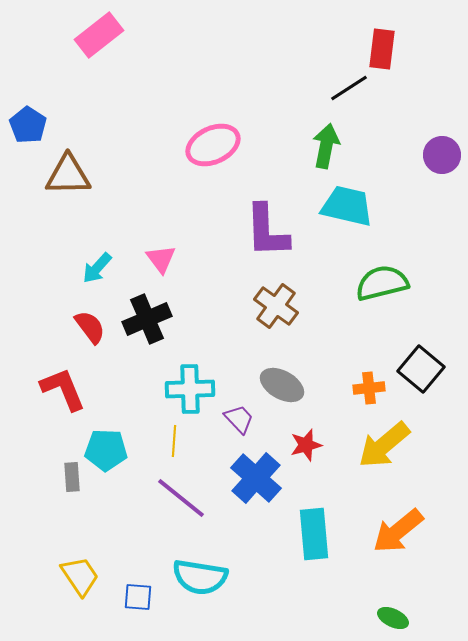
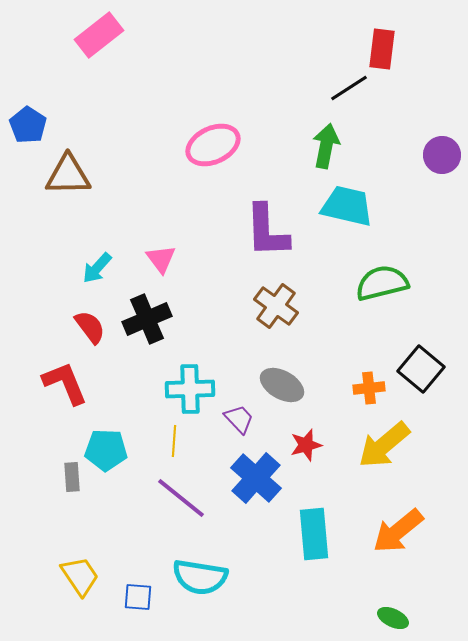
red L-shape: moved 2 px right, 6 px up
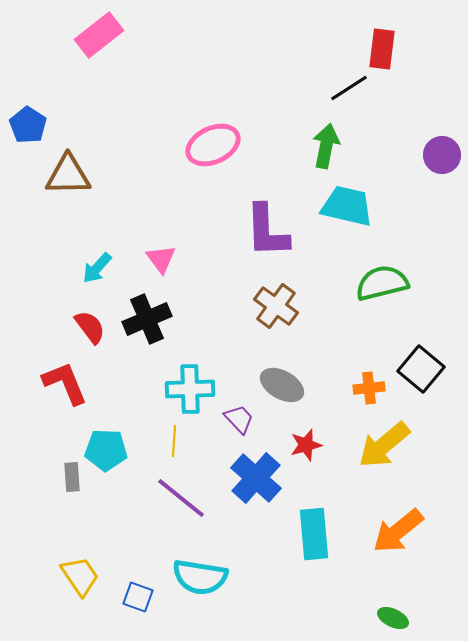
blue square: rotated 16 degrees clockwise
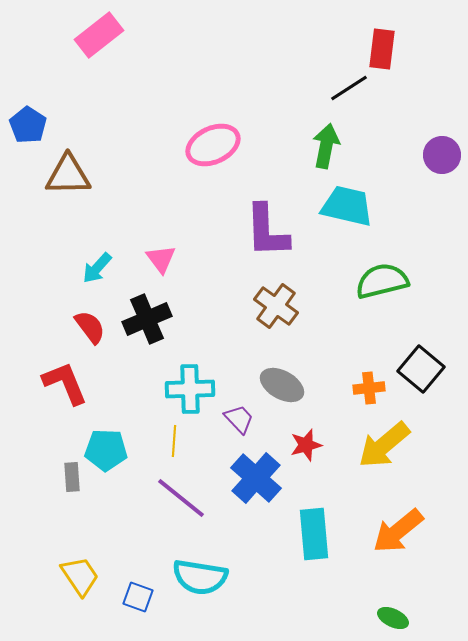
green semicircle: moved 2 px up
